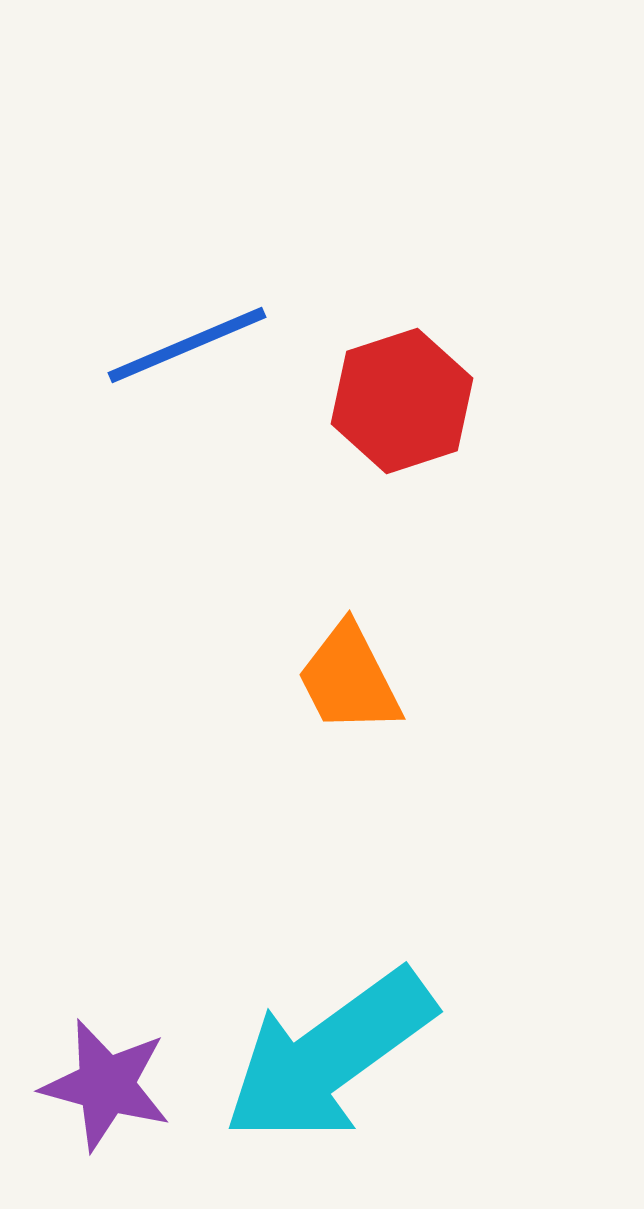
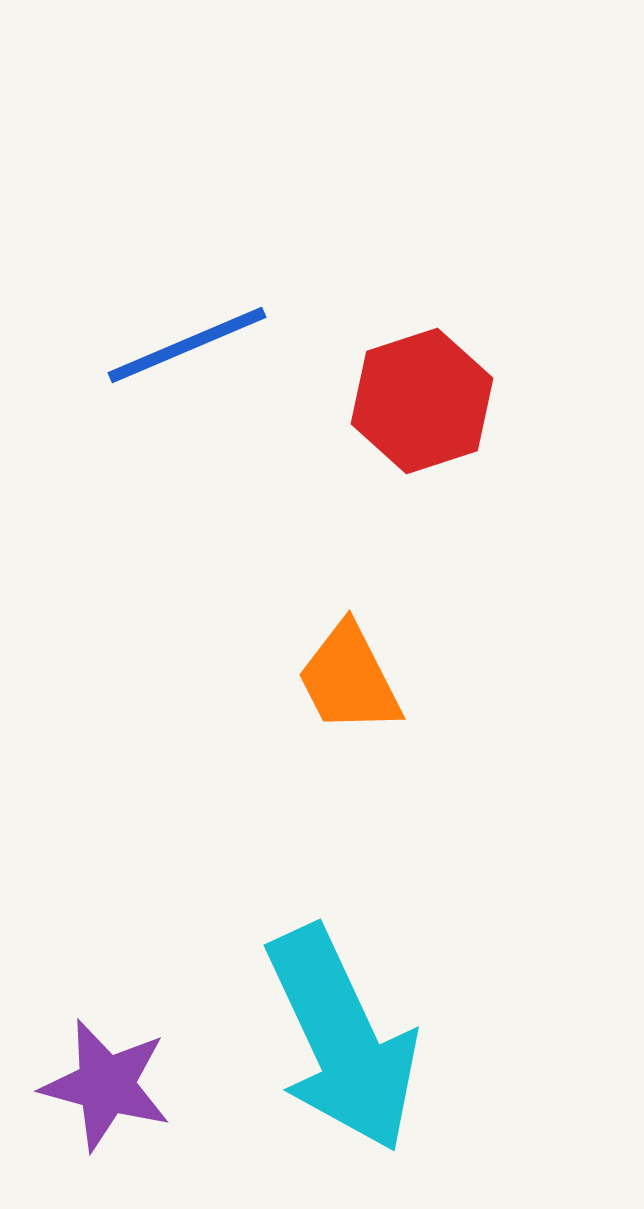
red hexagon: moved 20 px right
cyan arrow: moved 13 px right, 17 px up; rotated 79 degrees counterclockwise
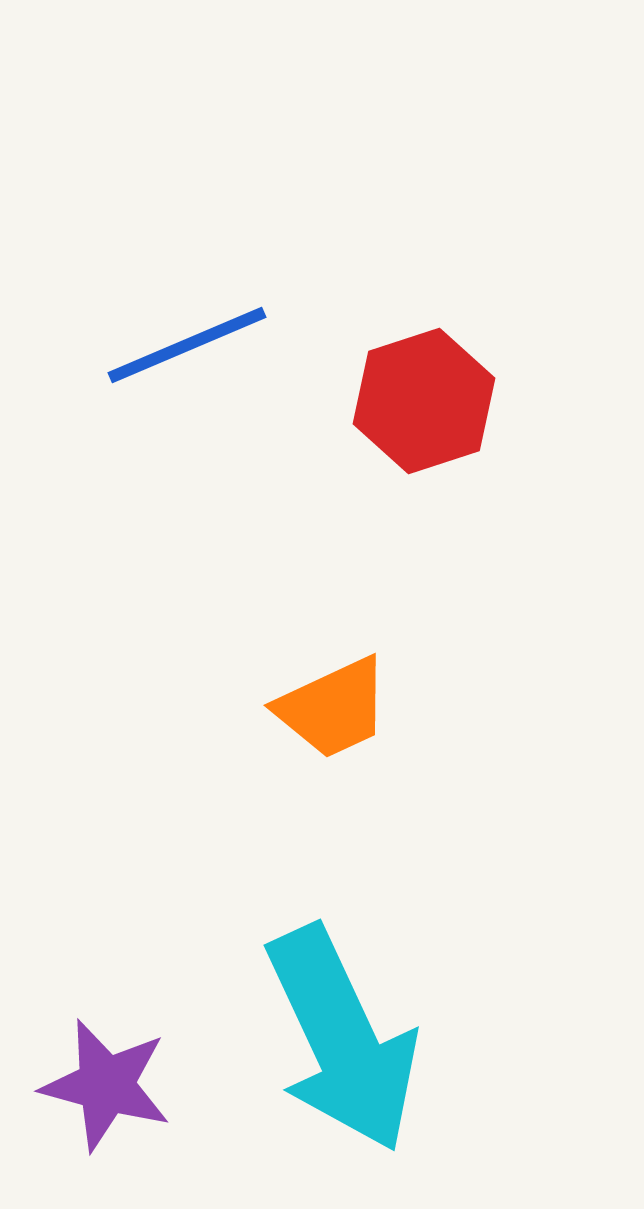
red hexagon: moved 2 px right
orange trapezoid: moved 16 px left, 29 px down; rotated 88 degrees counterclockwise
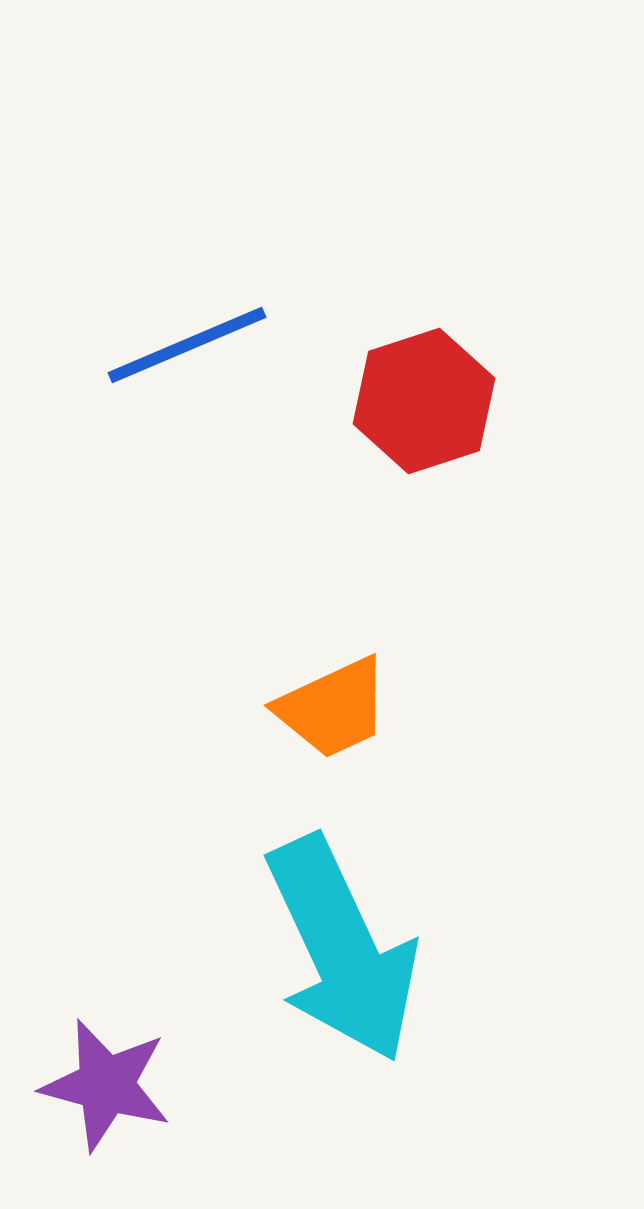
cyan arrow: moved 90 px up
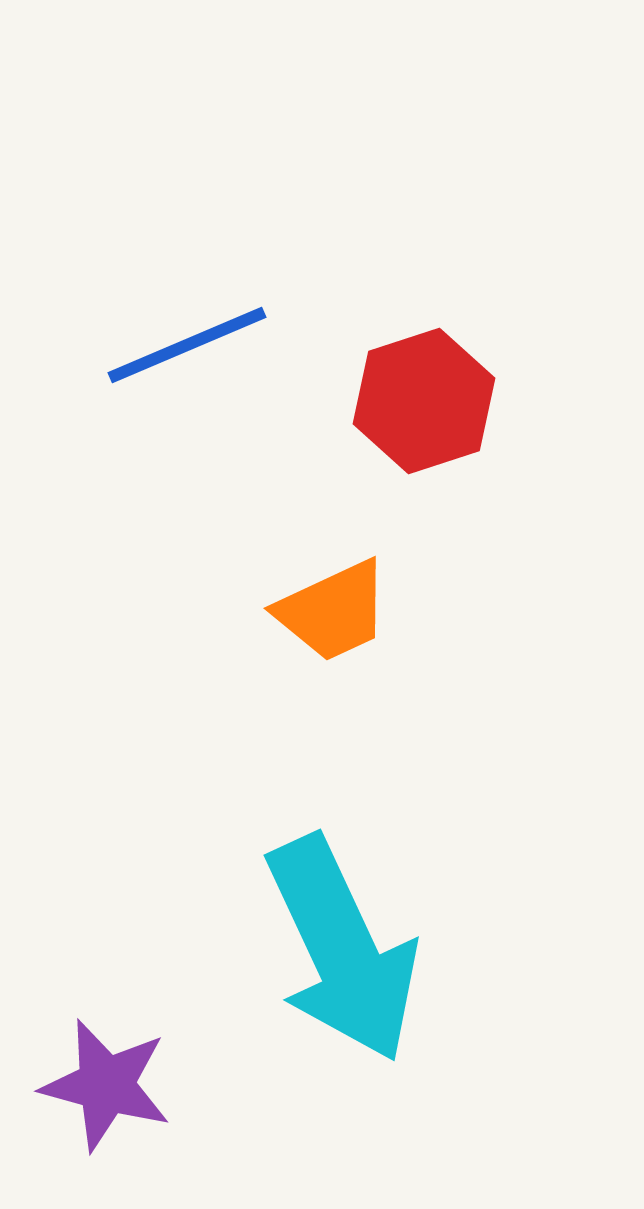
orange trapezoid: moved 97 px up
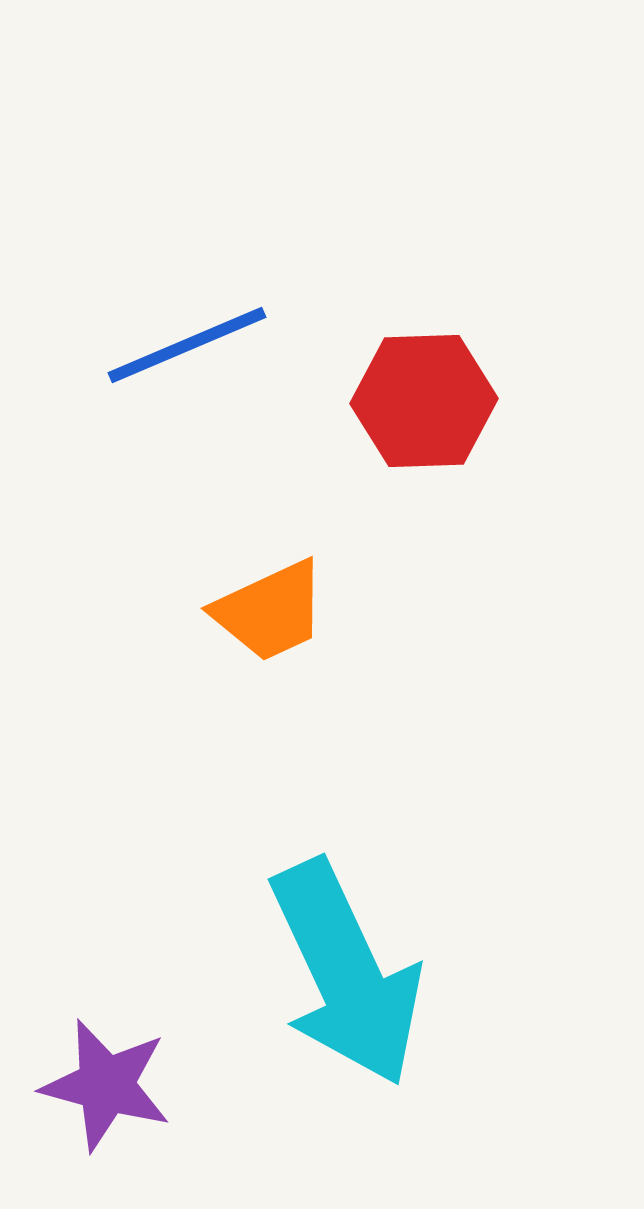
red hexagon: rotated 16 degrees clockwise
orange trapezoid: moved 63 px left
cyan arrow: moved 4 px right, 24 px down
